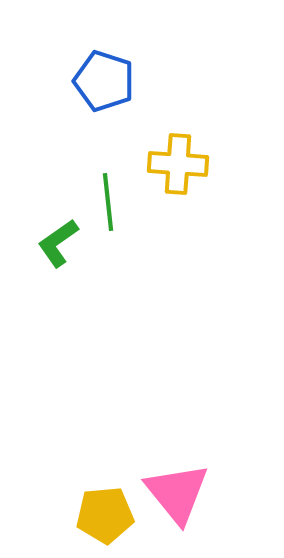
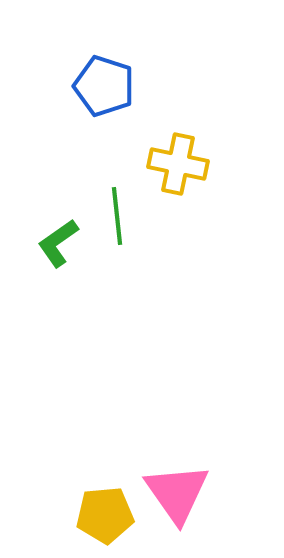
blue pentagon: moved 5 px down
yellow cross: rotated 8 degrees clockwise
green line: moved 9 px right, 14 px down
pink triangle: rotated 4 degrees clockwise
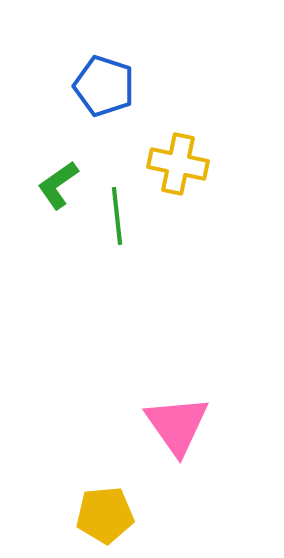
green L-shape: moved 58 px up
pink triangle: moved 68 px up
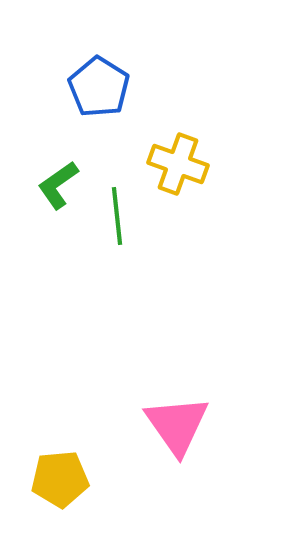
blue pentagon: moved 5 px left, 1 px down; rotated 14 degrees clockwise
yellow cross: rotated 8 degrees clockwise
yellow pentagon: moved 45 px left, 36 px up
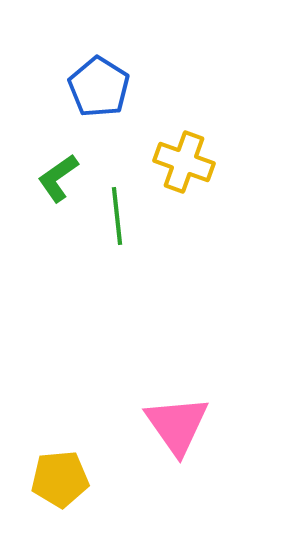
yellow cross: moved 6 px right, 2 px up
green L-shape: moved 7 px up
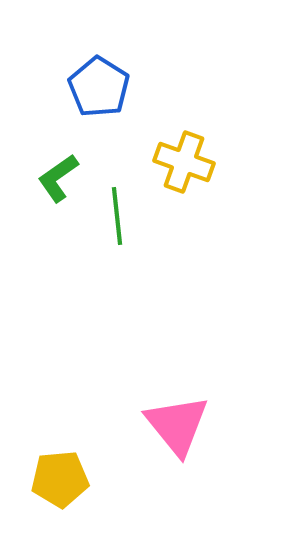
pink triangle: rotated 4 degrees counterclockwise
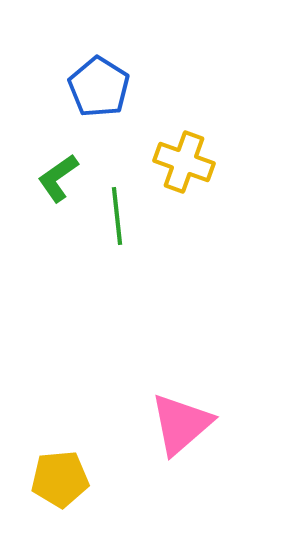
pink triangle: moved 4 px right, 1 px up; rotated 28 degrees clockwise
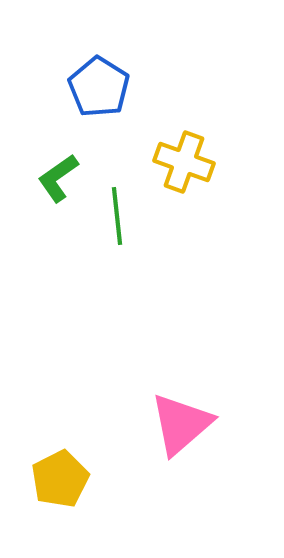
yellow pentagon: rotated 22 degrees counterclockwise
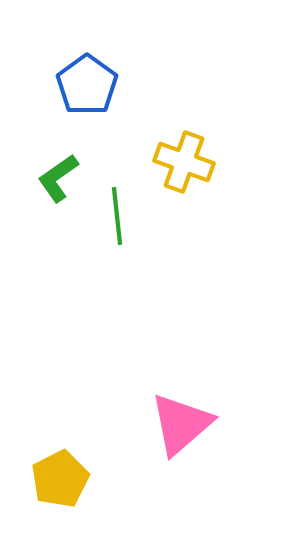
blue pentagon: moved 12 px left, 2 px up; rotated 4 degrees clockwise
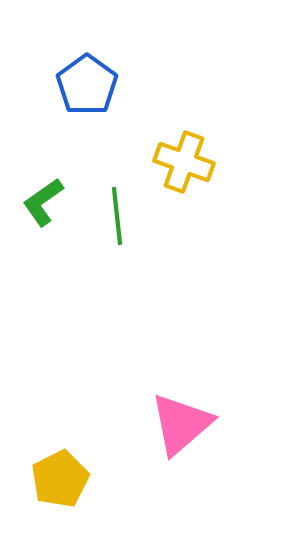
green L-shape: moved 15 px left, 24 px down
